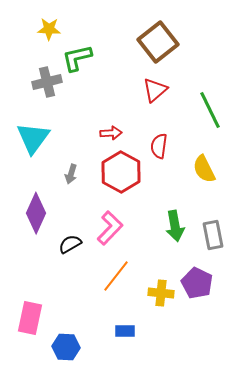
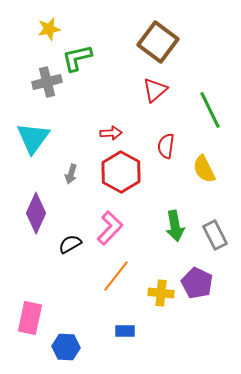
yellow star: rotated 15 degrees counterclockwise
brown square: rotated 15 degrees counterclockwise
red semicircle: moved 7 px right
gray rectangle: moved 2 px right; rotated 16 degrees counterclockwise
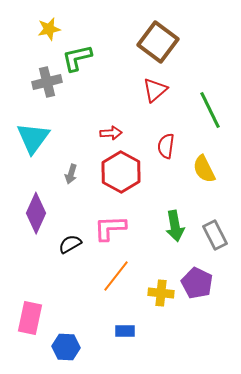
pink L-shape: rotated 136 degrees counterclockwise
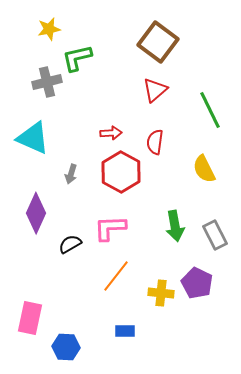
cyan triangle: rotated 42 degrees counterclockwise
red semicircle: moved 11 px left, 4 px up
